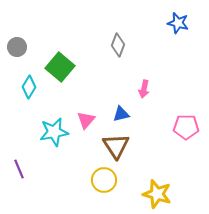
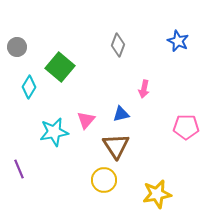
blue star: moved 18 px down; rotated 10 degrees clockwise
yellow star: rotated 28 degrees counterclockwise
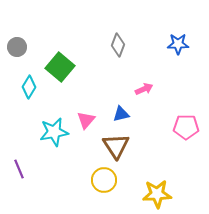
blue star: moved 3 px down; rotated 25 degrees counterclockwise
pink arrow: rotated 126 degrees counterclockwise
yellow star: rotated 8 degrees clockwise
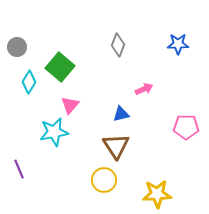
cyan diamond: moved 5 px up
pink triangle: moved 16 px left, 15 px up
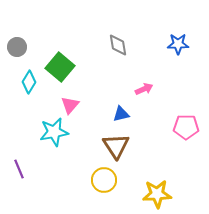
gray diamond: rotated 30 degrees counterclockwise
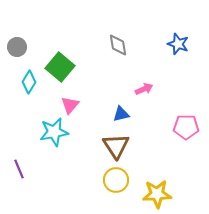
blue star: rotated 20 degrees clockwise
yellow circle: moved 12 px right
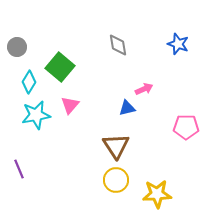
blue triangle: moved 6 px right, 6 px up
cyan star: moved 18 px left, 17 px up
